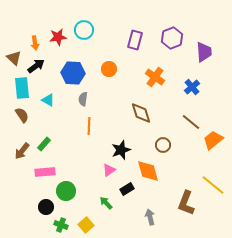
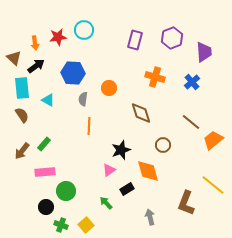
orange circle: moved 19 px down
orange cross: rotated 18 degrees counterclockwise
blue cross: moved 5 px up
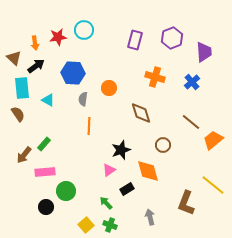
brown semicircle: moved 4 px left, 1 px up
brown arrow: moved 2 px right, 4 px down
green cross: moved 49 px right
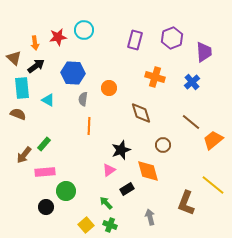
brown semicircle: rotated 35 degrees counterclockwise
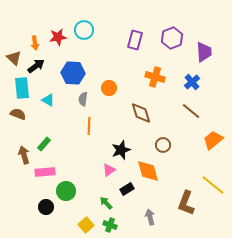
brown line: moved 11 px up
brown arrow: rotated 126 degrees clockwise
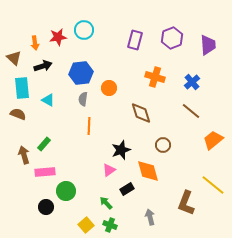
purple trapezoid: moved 4 px right, 7 px up
black arrow: moved 7 px right; rotated 18 degrees clockwise
blue hexagon: moved 8 px right; rotated 10 degrees counterclockwise
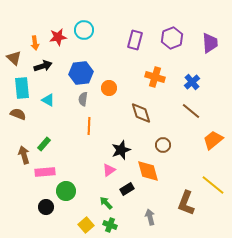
purple trapezoid: moved 2 px right, 2 px up
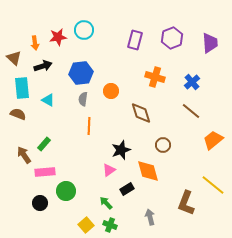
orange circle: moved 2 px right, 3 px down
brown arrow: rotated 18 degrees counterclockwise
black circle: moved 6 px left, 4 px up
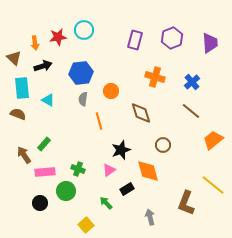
orange line: moved 10 px right, 5 px up; rotated 18 degrees counterclockwise
green cross: moved 32 px left, 56 px up
